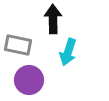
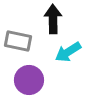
gray rectangle: moved 4 px up
cyan arrow: rotated 40 degrees clockwise
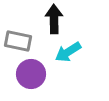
black arrow: moved 1 px right
purple circle: moved 2 px right, 6 px up
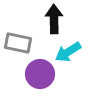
gray rectangle: moved 2 px down
purple circle: moved 9 px right
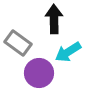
gray rectangle: rotated 24 degrees clockwise
purple circle: moved 1 px left, 1 px up
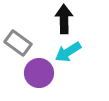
black arrow: moved 10 px right
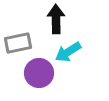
black arrow: moved 8 px left
gray rectangle: rotated 48 degrees counterclockwise
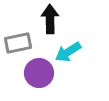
black arrow: moved 6 px left
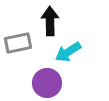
black arrow: moved 2 px down
purple circle: moved 8 px right, 10 px down
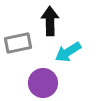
purple circle: moved 4 px left
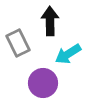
gray rectangle: rotated 76 degrees clockwise
cyan arrow: moved 2 px down
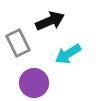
black arrow: rotated 68 degrees clockwise
purple circle: moved 9 px left
